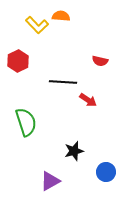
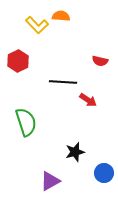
black star: moved 1 px right, 1 px down
blue circle: moved 2 px left, 1 px down
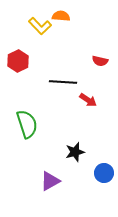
yellow L-shape: moved 3 px right, 1 px down
green semicircle: moved 1 px right, 2 px down
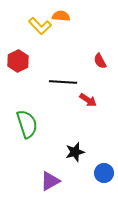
red semicircle: rotated 49 degrees clockwise
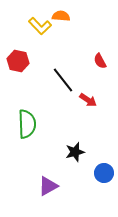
red hexagon: rotated 20 degrees counterclockwise
black line: moved 2 px up; rotated 48 degrees clockwise
green semicircle: rotated 16 degrees clockwise
purple triangle: moved 2 px left, 5 px down
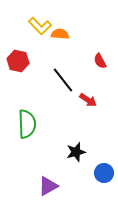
orange semicircle: moved 1 px left, 18 px down
black star: moved 1 px right
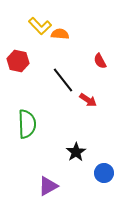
black star: rotated 18 degrees counterclockwise
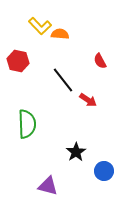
blue circle: moved 2 px up
purple triangle: rotated 45 degrees clockwise
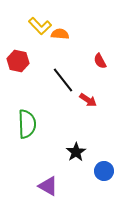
purple triangle: rotated 15 degrees clockwise
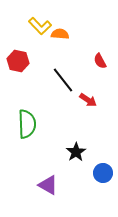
blue circle: moved 1 px left, 2 px down
purple triangle: moved 1 px up
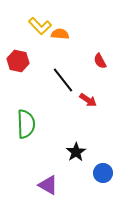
green semicircle: moved 1 px left
